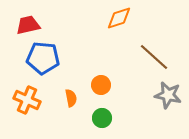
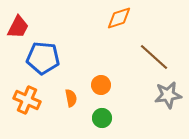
red trapezoid: moved 10 px left, 2 px down; rotated 130 degrees clockwise
gray star: rotated 20 degrees counterclockwise
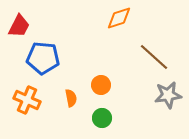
red trapezoid: moved 1 px right, 1 px up
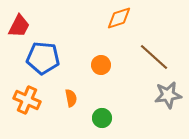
orange circle: moved 20 px up
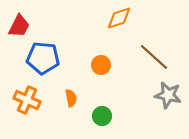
gray star: rotated 20 degrees clockwise
green circle: moved 2 px up
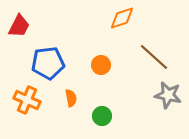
orange diamond: moved 3 px right
blue pentagon: moved 5 px right, 5 px down; rotated 12 degrees counterclockwise
